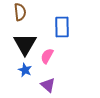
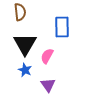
purple triangle: rotated 14 degrees clockwise
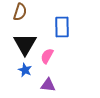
brown semicircle: rotated 24 degrees clockwise
purple triangle: rotated 49 degrees counterclockwise
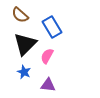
brown semicircle: moved 3 px down; rotated 114 degrees clockwise
blue rectangle: moved 10 px left; rotated 30 degrees counterclockwise
black triangle: rotated 15 degrees clockwise
blue star: moved 1 px left, 2 px down
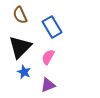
brown semicircle: rotated 24 degrees clockwise
black triangle: moved 5 px left, 3 px down
pink semicircle: moved 1 px right, 1 px down
purple triangle: rotated 28 degrees counterclockwise
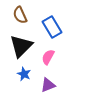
black triangle: moved 1 px right, 1 px up
blue star: moved 2 px down
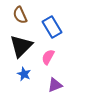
purple triangle: moved 7 px right
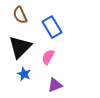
black triangle: moved 1 px left, 1 px down
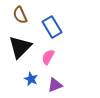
blue star: moved 7 px right, 5 px down
